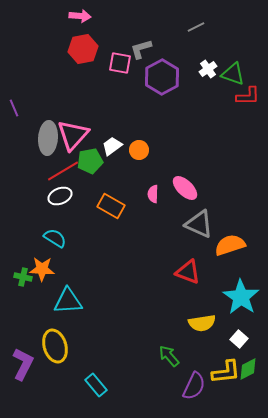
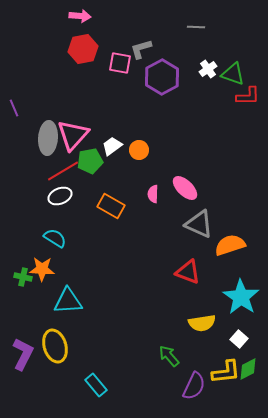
gray line: rotated 30 degrees clockwise
purple L-shape: moved 10 px up
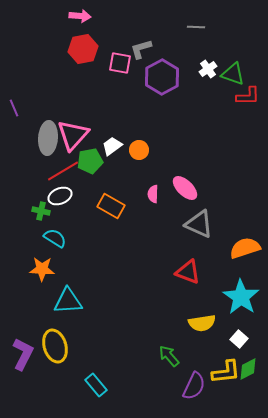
orange semicircle: moved 15 px right, 3 px down
green cross: moved 18 px right, 66 px up
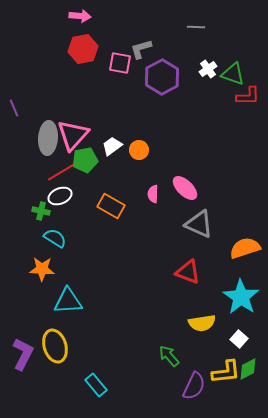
green pentagon: moved 5 px left, 1 px up
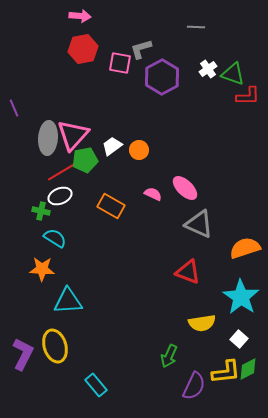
pink semicircle: rotated 114 degrees clockwise
green arrow: rotated 115 degrees counterclockwise
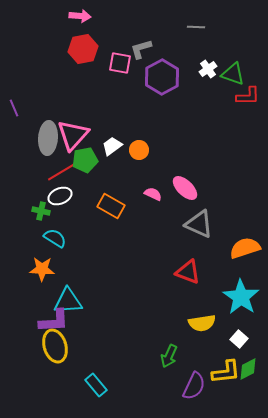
purple L-shape: moved 31 px right, 33 px up; rotated 60 degrees clockwise
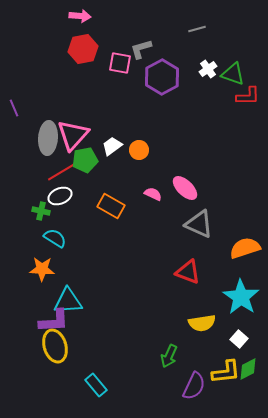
gray line: moved 1 px right, 2 px down; rotated 18 degrees counterclockwise
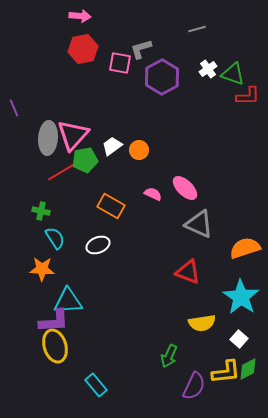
white ellipse: moved 38 px right, 49 px down
cyan semicircle: rotated 25 degrees clockwise
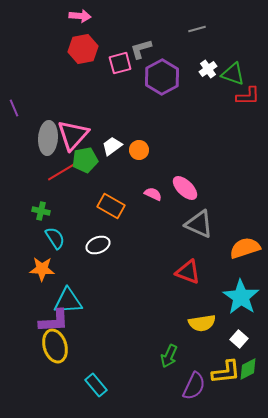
pink square: rotated 25 degrees counterclockwise
